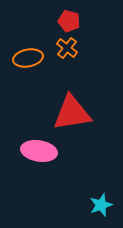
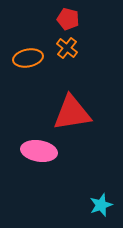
red pentagon: moved 1 px left, 2 px up
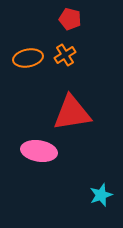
red pentagon: moved 2 px right
orange cross: moved 2 px left, 7 px down; rotated 20 degrees clockwise
cyan star: moved 10 px up
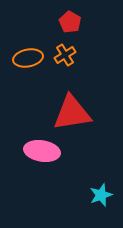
red pentagon: moved 3 px down; rotated 15 degrees clockwise
pink ellipse: moved 3 px right
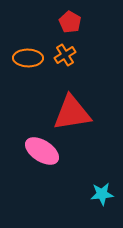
orange ellipse: rotated 12 degrees clockwise
pink ellipse: rotated 24 degrees clockwise
cyan star: moved 1 px right, 1 px up; rotated 15 degrees clockwise
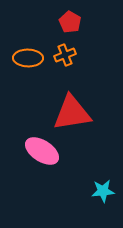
orange cross: rotated 10 degrees clockwise
cyan star: moved 1 px right, 3 px up
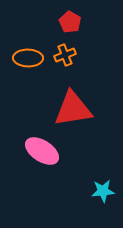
red triangle: moved 1 px right, 4 px up
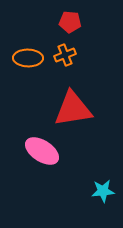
red pentagon: rotated 25 degrees counterclockwise
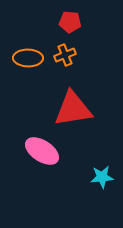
cyan star: moved 1 px left, 14 px up
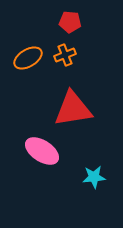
orange ellipse: rotated 32 degrees counterclockwise
cyan star: moved 8 px left
